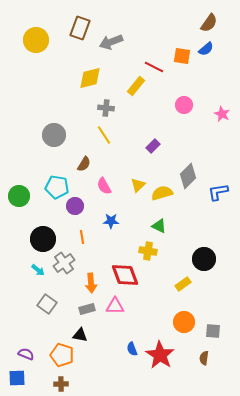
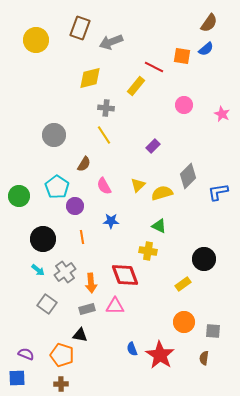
cyan pentagon at (57, 187): rotated 25 degrees clockwise
gray cross at (64, 263): moved 1 px right, 9 px down
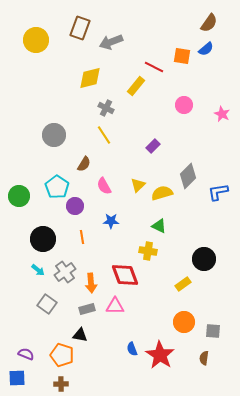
gray cross at (106, 108): rotated 21 degrees clockwise
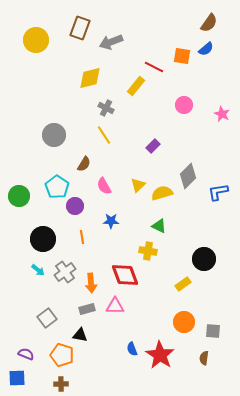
gray square at (47, 304): moved 14 px down; rotated 18 degrees clockwise
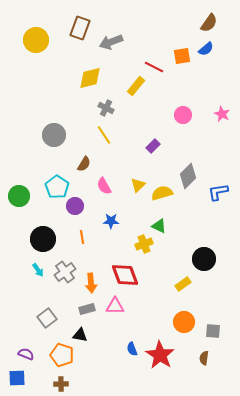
orange square at (182, 56): rotated 18 degrees counterclockwise
pink circle at (184, 105): moved 1 px left, 10 px down
yellow cross at (148, 251): moved 4 px left, 7 px up; rotated 30 degrees counterclockwise
cyan arrow at (38, 270): rotated 16 degrees clockwise
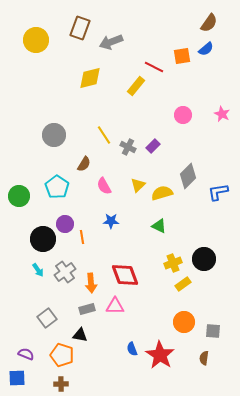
gray cross at (106, 108): moved 22 px right, 39 px down
purple circle at (75, 206): moved 10 px left, 18 px down
yellow cross at (144, 244): moved 29 px right, 19 px down
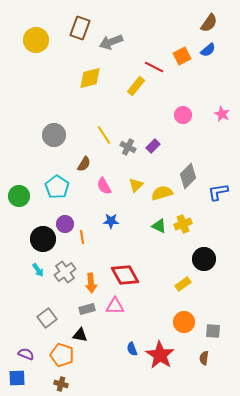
blue semicircle at (206, 49): moved 2 px right, 1 px down
orange square at (182, 56): rotated 18 degrees counterclockwise
yellow triangle at (138, 185): moved 2 px left
yellow cross at (173, 263): moved 10 px right, 39 px up
red diamond at (125, 275): rotated 8 degrees counterclockwise
brown cross at (61, 384): rotated 16 degrees clockwise
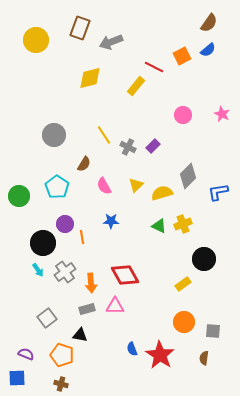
black circle at (43, 239): moved 4 px down
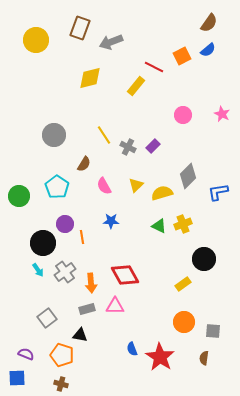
red star at (160, 355): moved 2 px down
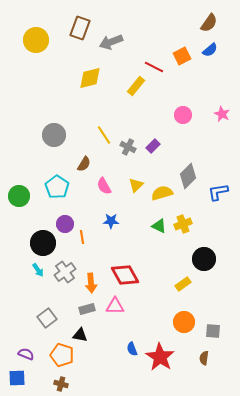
blue semicircle at (208, 50): moved 2 px right
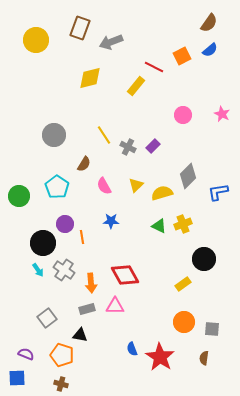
gray cross at (65, 272): moved 1 px left, 2 px up; rotated 20 degrees counterclockwise
gray square at (213, 331): moved 1 px left, 2 px up
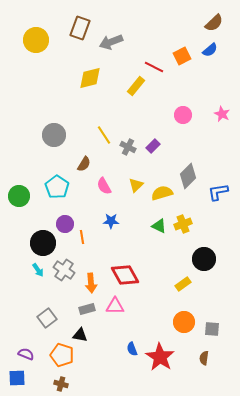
brown semicircle at (209, 23): moved 5 px right; rotated 12 degrees clockwise
